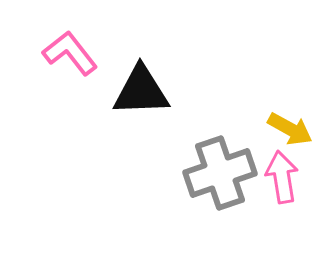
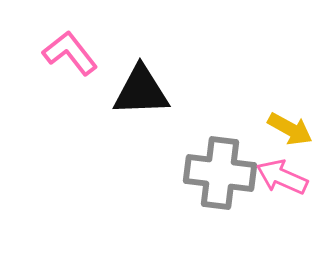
gray cross: rotated 26 degrees clockwise
pink arrow: rotated 57 degrees counterclockwise
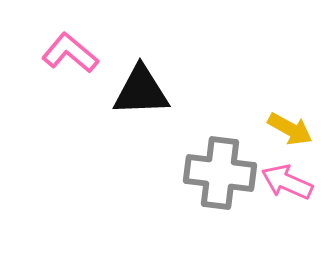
pink L-shape: rotated 12 degrees counterclockwise
pink arrow: moved 5 px right, 5 px down
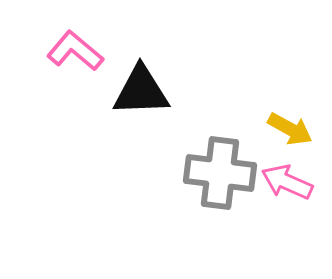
pink L-shape: moved 5 px right, 2 px up
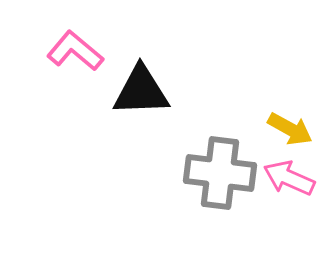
pink arrow: moved 2 px right, 4 px up
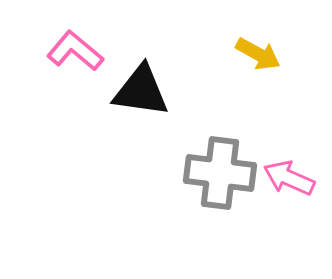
black triangle: rotated 10 degrees clockwise
yellow arrow: moved 32 px left, 75 px up
